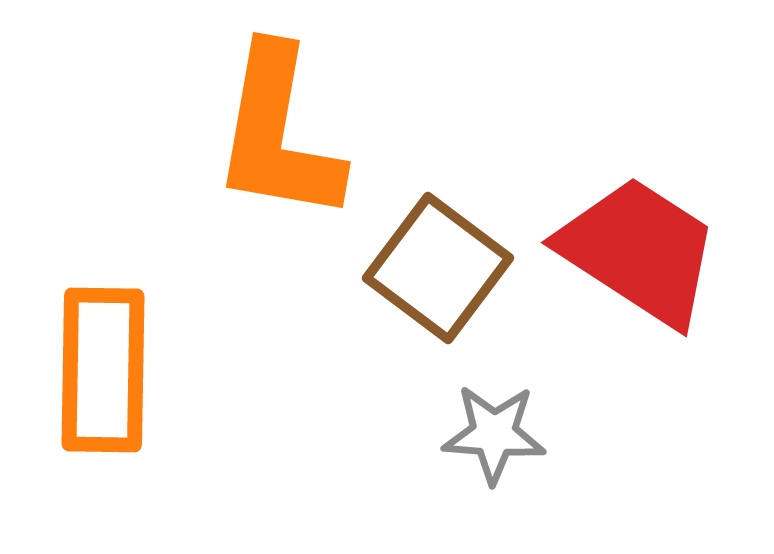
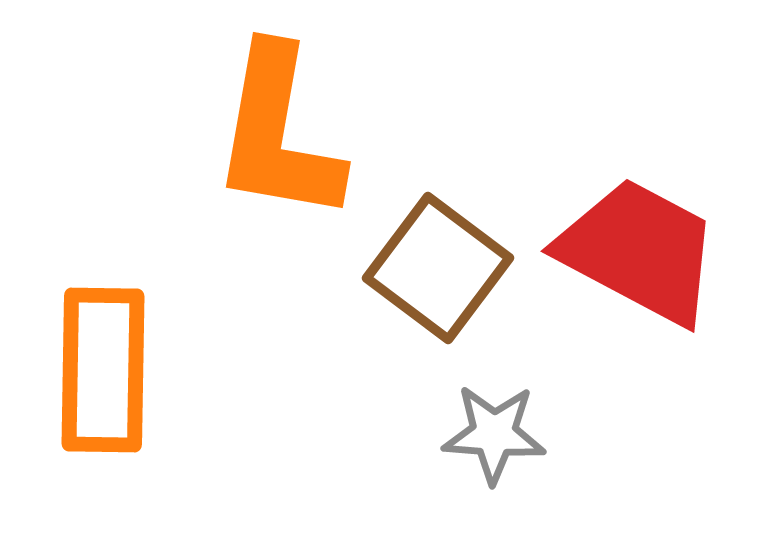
red trapezoid: rotated 5 degrees counterclockwise
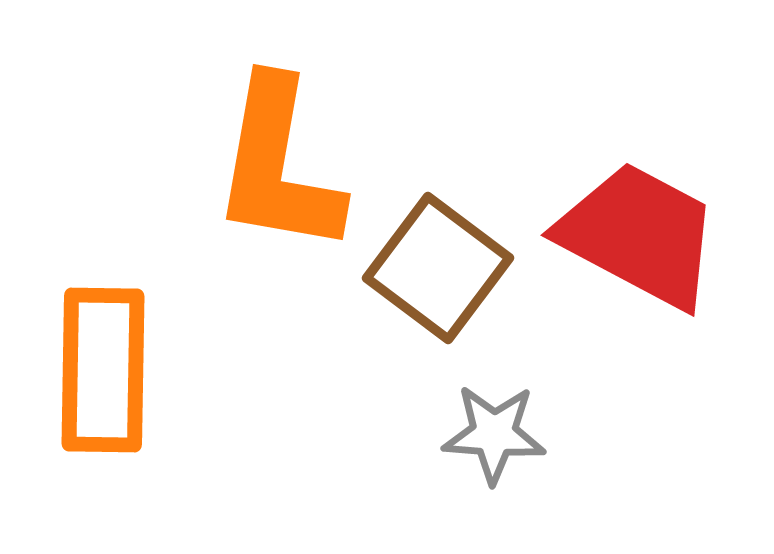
orange L-shape: moved 32 px down
red trapezoid: moved 16 px up
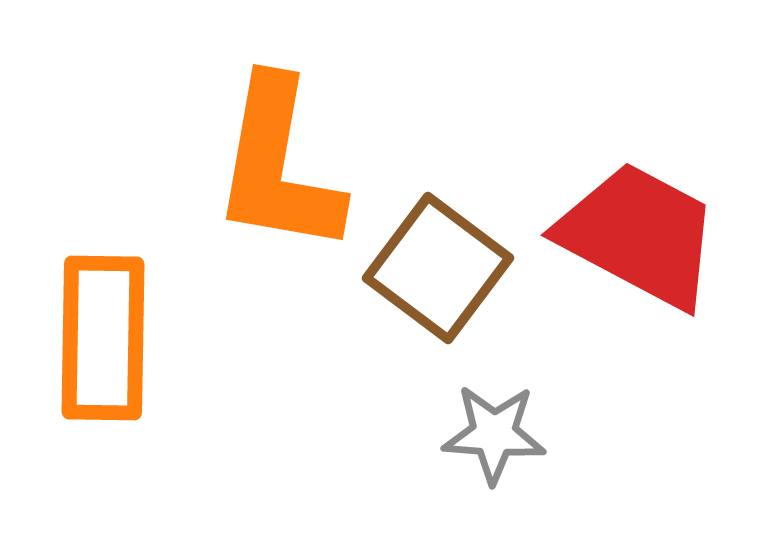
orange rectangle: moved 32 px up
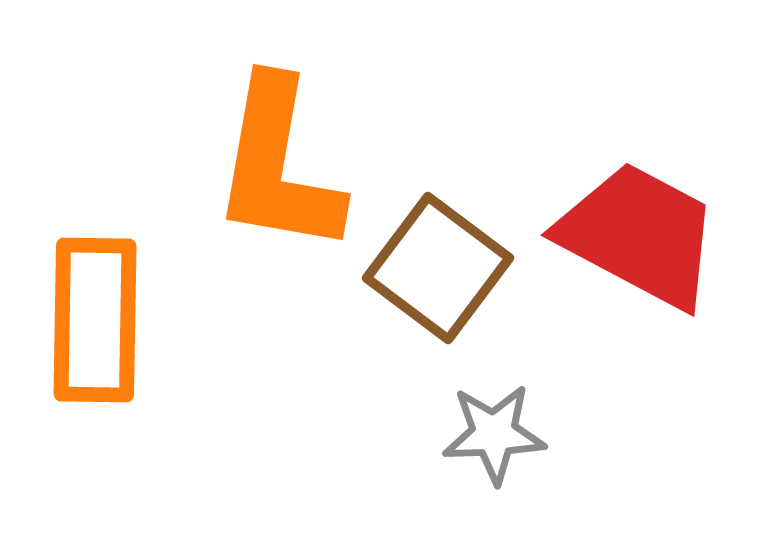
orange rectangle: moved 8 px left, 18 px up
gray star: rotated 6 degrees counterclockwise
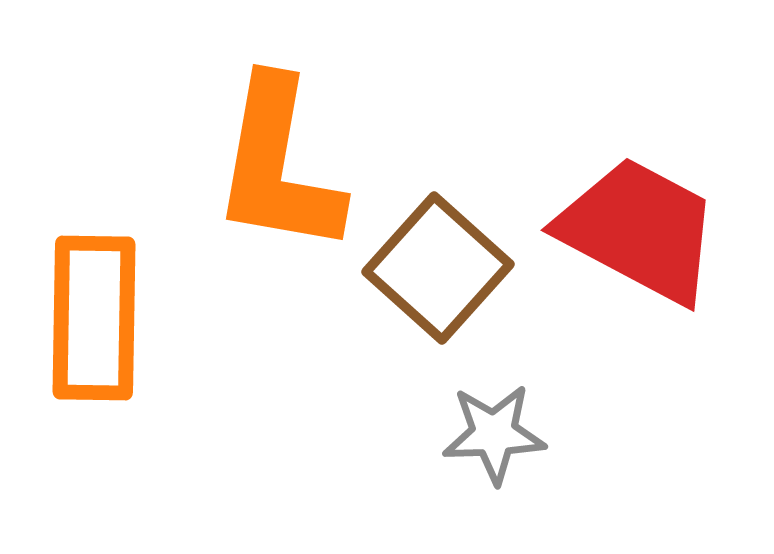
red trapezoid: moved 5 px up
brown square: rotated 5 degrees clockwise
orange rectangle: moved 1 px left, 2 px up
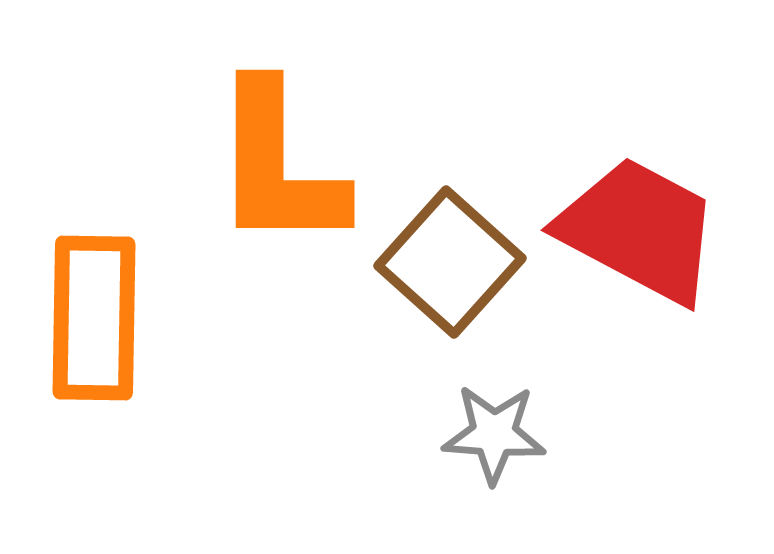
orange L-shape: rotated 10 degrees counterclockwise
brown square: moved 12 px right, 6 px up
gray star: rotated 6 degrees clockwise
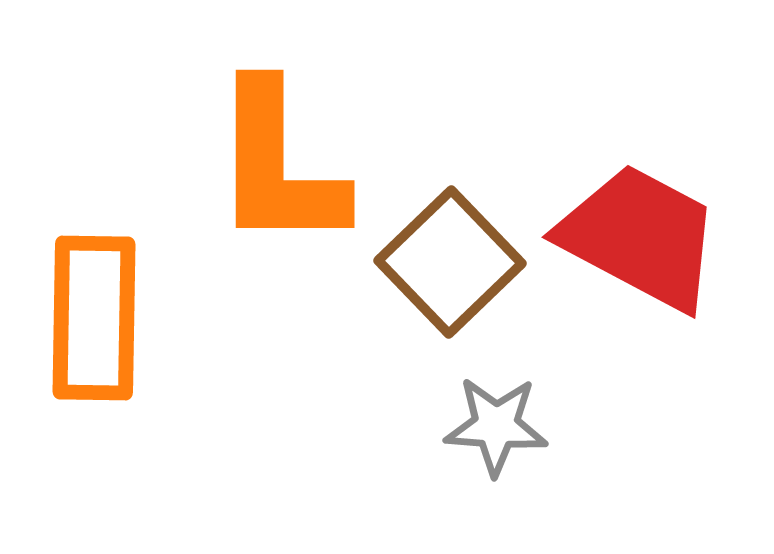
red trapezoid: moved 1 px right, 7 px down
brown square: rotated 4 degrees clockwise
gray star: moved 2 px right, 8 px up
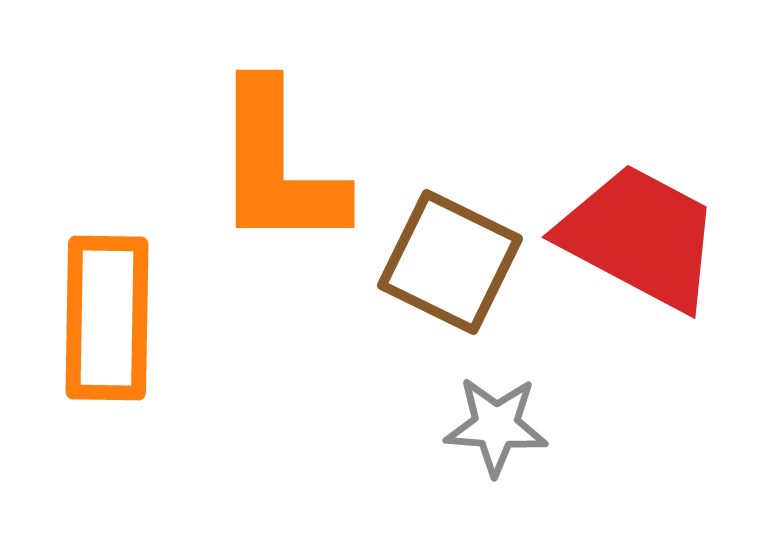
brown square: rotated 20 degrees counterclockwise
orange rectangle: moved 13 px right
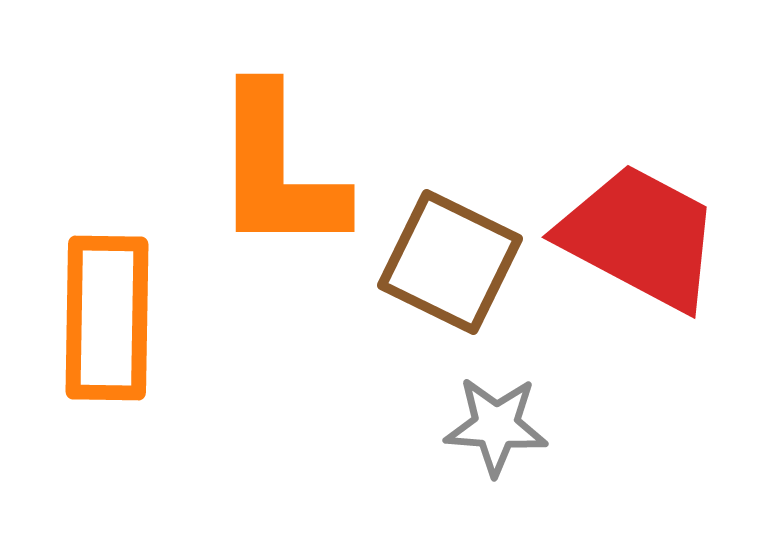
orange L-shape: moved 4 px down
